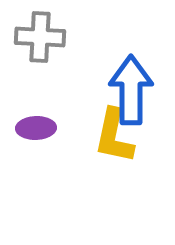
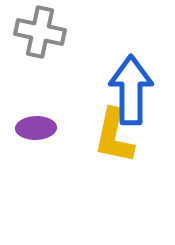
gray cross: moved 5 px up; rotated 9 degrees clockwise
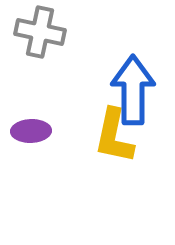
blue arrow: moved 2 px right
purple ellipse: moved 5 px left, 3 px down
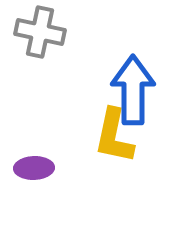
purple ellipse: moved 3 px right, 37 px down
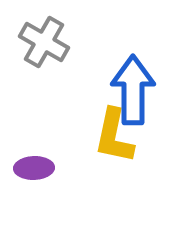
gray cross: moved 4 px right, 10 px down; rotated 18 degrees clockwise
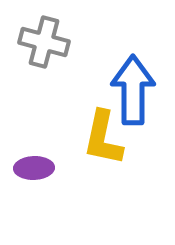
gray cross: rotated 15 degrees counterclockwise
yellow L-shape: moved 11 px left, 2 px down
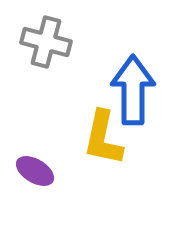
gray cross: moved 2 px right
purple ellipse: moved 1 px right, 3 px down; rotated 33 degrees clockwise
